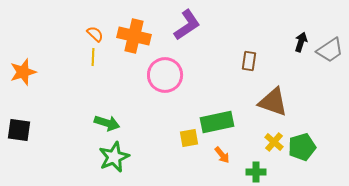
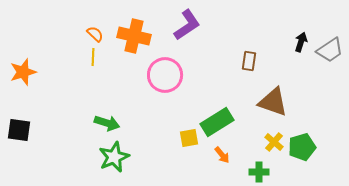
green rectangle: rotated 20 degrees counterclockwise
green cross: moved 3 px right
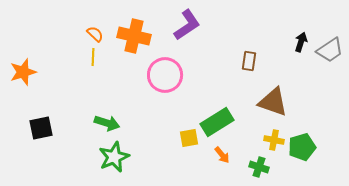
black square: moved 22 px right, 2 px up; rotated 20 degrees counterclockwise
yellow cross: moved 2 px up; rotated 30 degrees counterclockwise
green cross: moved 5 px up; rotated 18 degrees clockwise
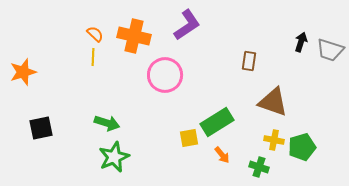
gray trapezoid: rotated 52 degrees clockwise
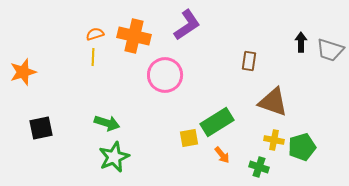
orange semicircle: rotated 60 degrees counterclockwise
black arrow: rotated 18 degrees counterclockwise
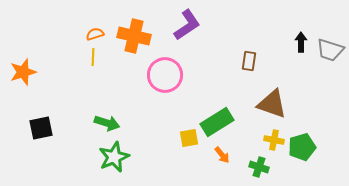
brown triangle: moved 1 px left, 2 px down
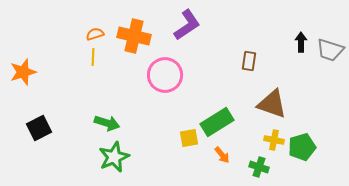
black square: moved 2 px left; rotated 15 degrees counterclockwise
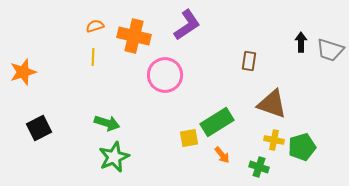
orange semicircle: moved 8 px up
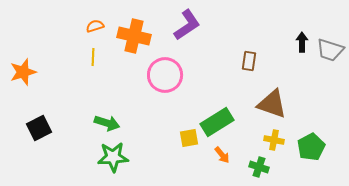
black arrow: moved 1 px right
green pentagon: moved 9 px right; rotated 12 degrees counterclockwise
green star: moved 1 px left; rotated 20 degrees clockwise
